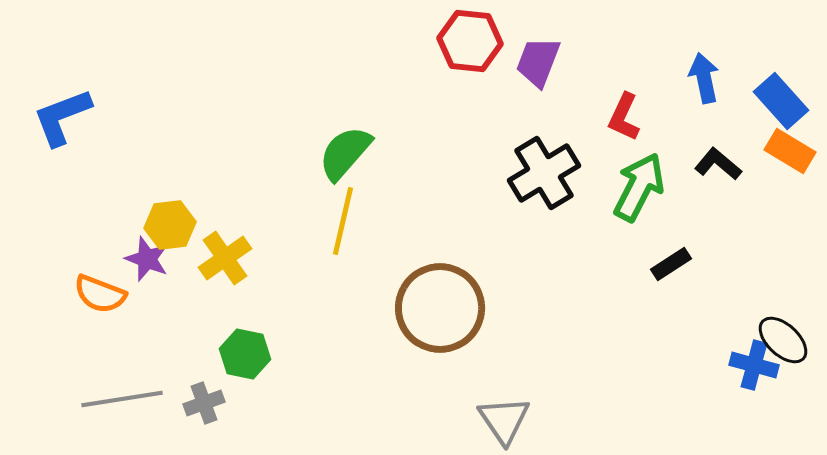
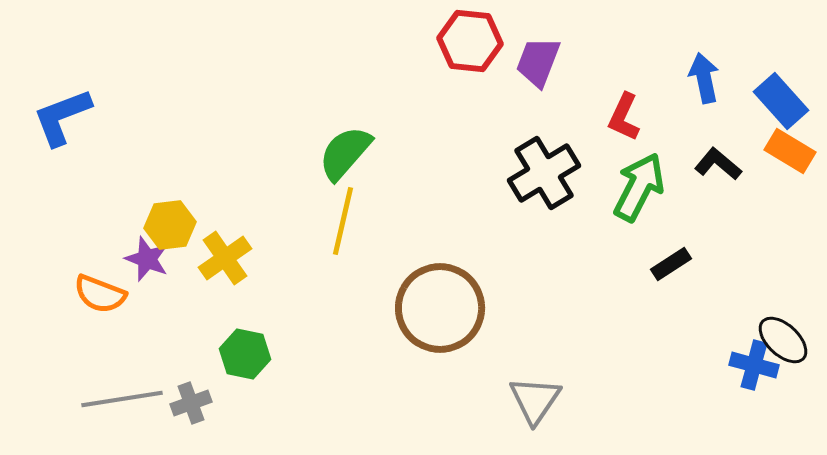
gray cross: moved 13 px left
gray triangle: moved 31 px right, 20 px up; rotated 8 degrees clockwise
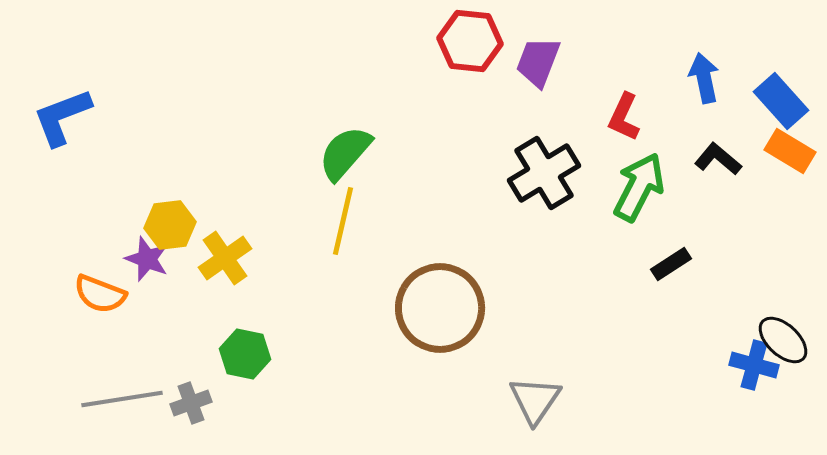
black L-shape: moved 5 px up
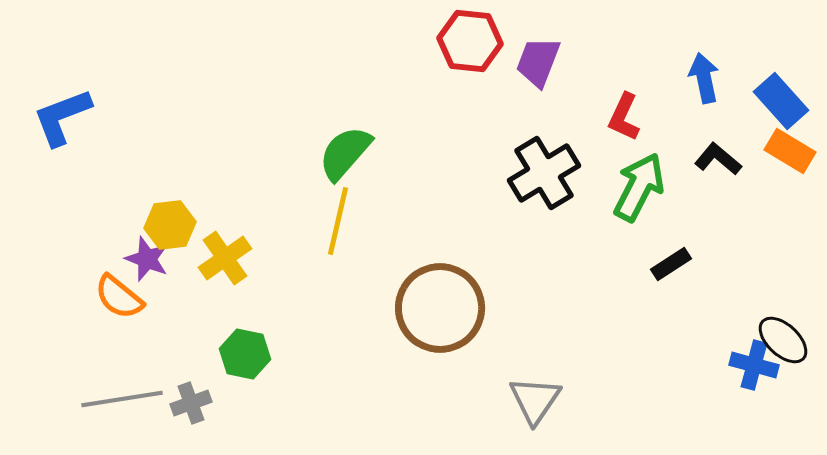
yellow line: moved 5 px left
orange semicircle: moved 19 px right, 3 px down; rotated 18 degrees clockwise
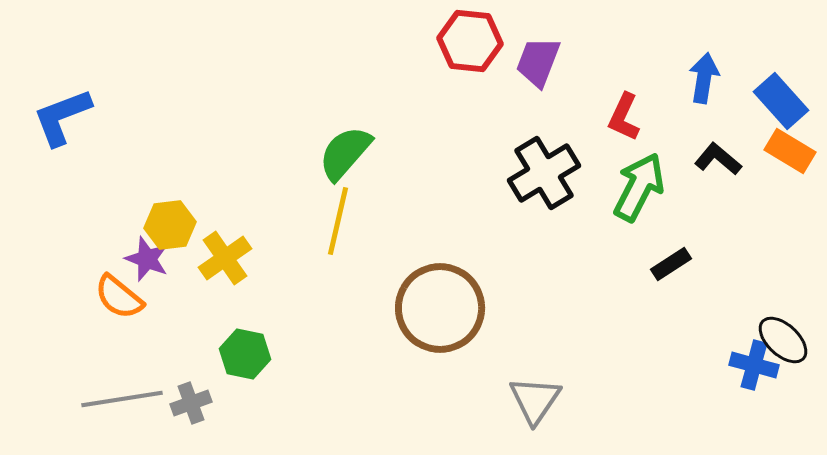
blue arrow: rotated 21 degrees clockwise
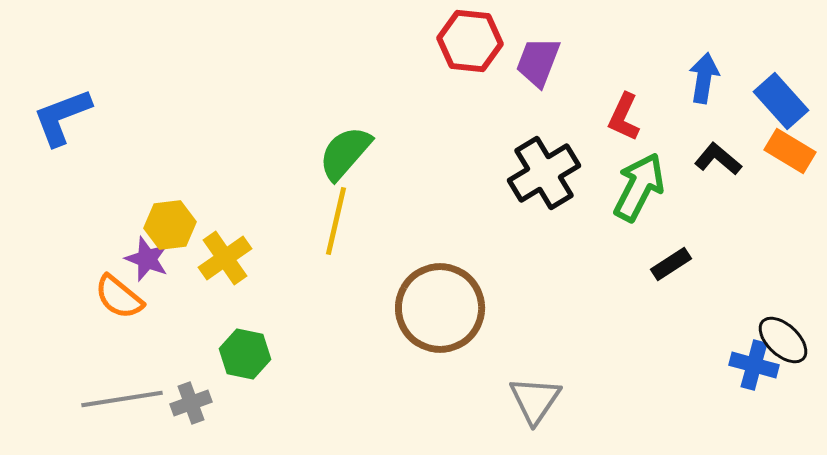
yellow line: moved 2 px left
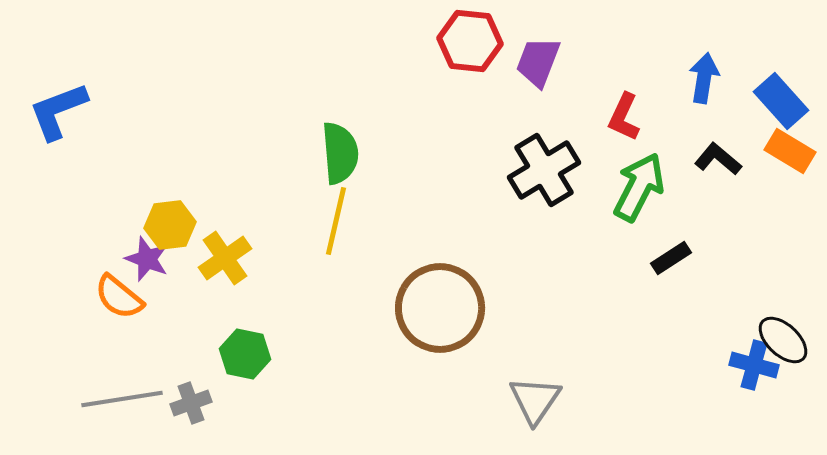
blue L-shape: moved 4 px left, 6 px up
green semicircle: moved 5 px left; rotated 134 degrees clockwise
black cross: moved 3 px up
black rectangle: moved 6 px up
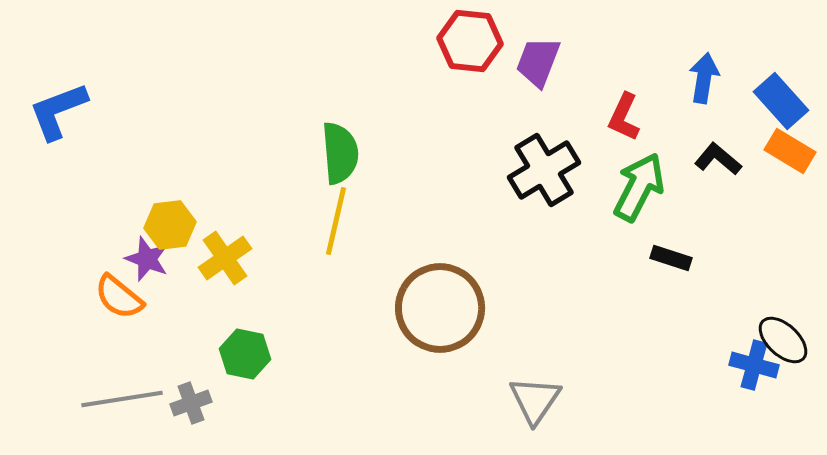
black rectangle: rotated 51 degrees clockwise
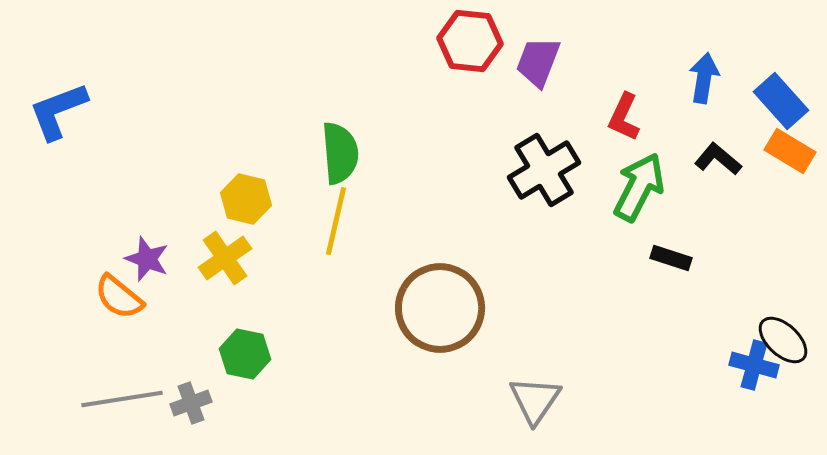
yellow hexagon: moved 76 px right, 26 px up; rotated 21 degrees clockwise
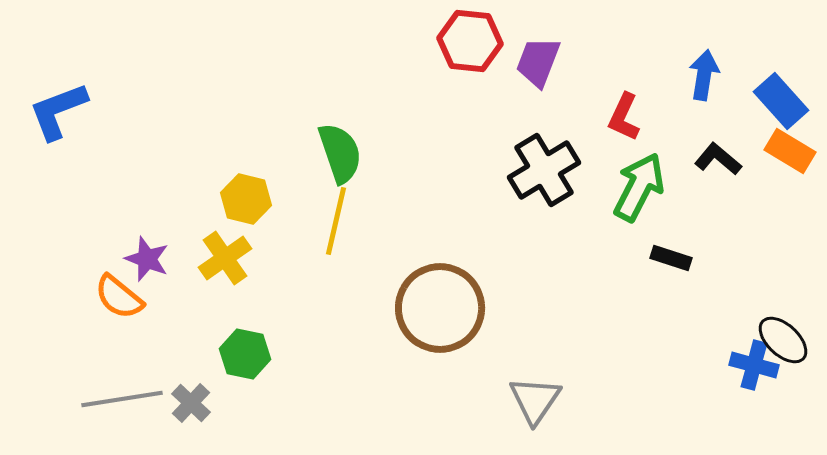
blue arrow: moved 3 px up
green semicircle: rotated 14 degrees counterclockwise
gray cross: rotated 27 degrees counterclockwise
